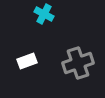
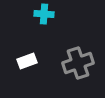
cyan cross: rotated 24 degrees counterclockwise
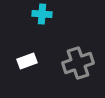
cyan cross: moved 2 px left
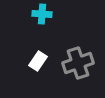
white rectangle: moved 11 px right; rotated 36 degrees counterclockwise
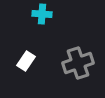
white rectangle: moved 12 px left
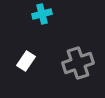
cyan cross: rotated 18 degrees counterclockwise
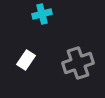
white rectangle: moved 1 px up
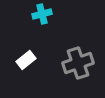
white rectangle: rotated 18 degrees clockwise
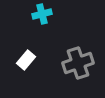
white rectangle: rotated 12 degrees counterclockwise
